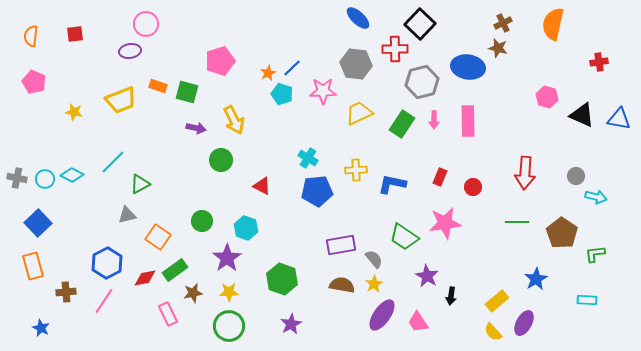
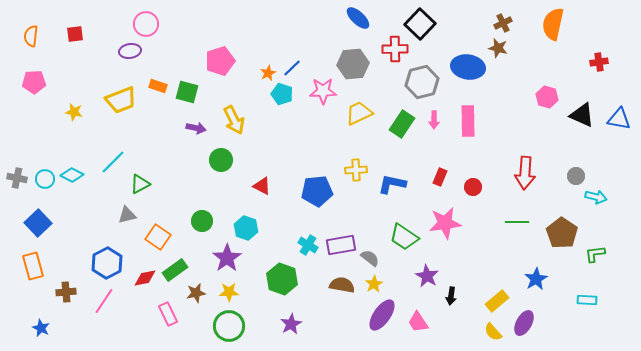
gray hexagon at (356, 64): moved 3 px left; rotated 12 degrees counterclockwise
pink pentagon at (34, 82): rotated 25 degrees counterclockwise
cyan cross at (308, 158): moved 87 px down
gray semicircle at (374, 259): moved 4 px left, 1 px up; rotated 12 degrees counterclockwise
brown star at (193, 293): moved 3 px right
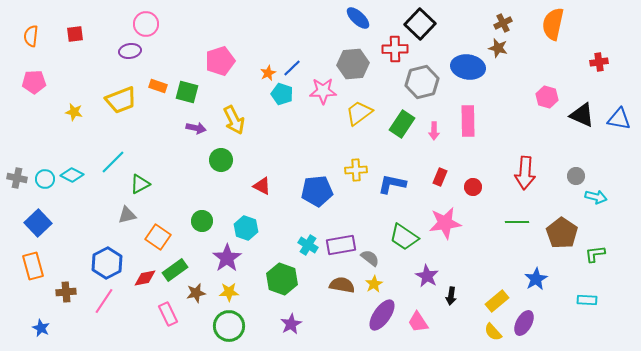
yellow trapezoid at (359, 113): rotated 12 degrees counterclockwise
pink arrow at (434, 120): moved 11 px down
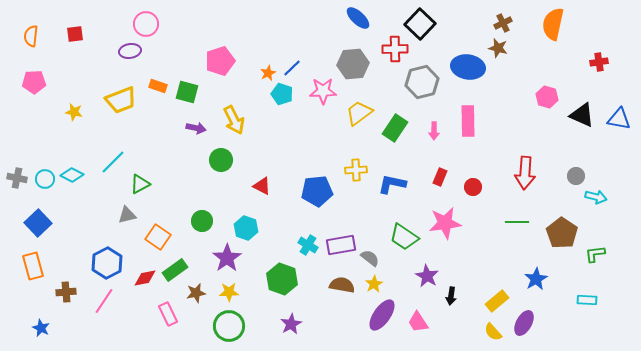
green rectangle at (402, 124): moved 7 px left, 4 px down
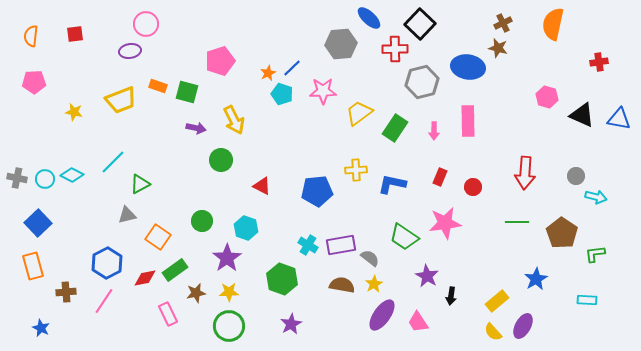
blue ellipse at (358, 18): moved 11 px right
gray hexagon at (353, 64): moved 12 px left, 20 px up
purple ellipse at (524, 323): moved 1 px left, 3 px down
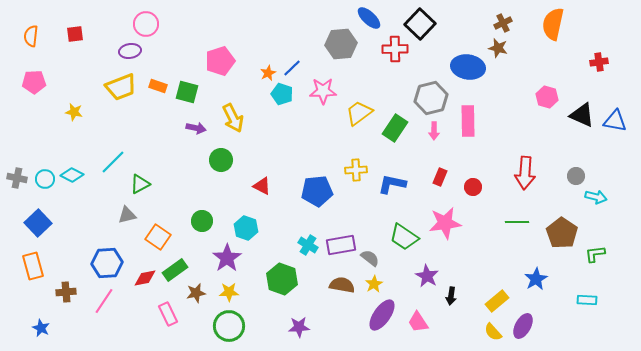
gray hexagon at (422, 82): moved 9 px right, 16 px down
yellow trapezoid at (121, 100): moved 13 px up
blue triangle at (619, 119): moved 4 px left, 2 px down
yellow arrow at (234, 120): moved 1 px left, 2 px up
blue hexagon at (107, 263): rotated 24 degrees clockwise
purple star at (291, 324): moved 8 px right, 3 px down; rotated 25 degrees clockwise
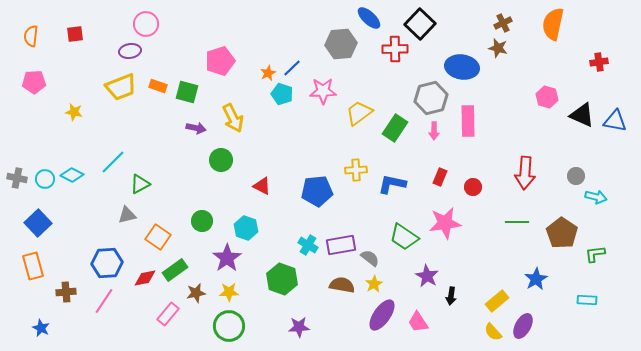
blue ellipse at (468, 67): moved 6 px left
pink rectangle at (168, 314): rotated 65 degrees clockwise
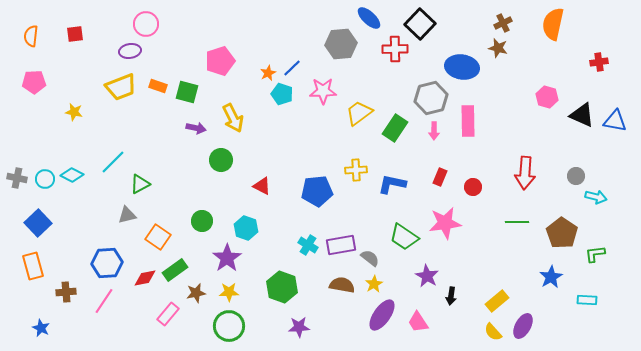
green hexagon at (282, 279): moved 8 px down
blue star at (536, 279): moved 15 px right, 2 px up
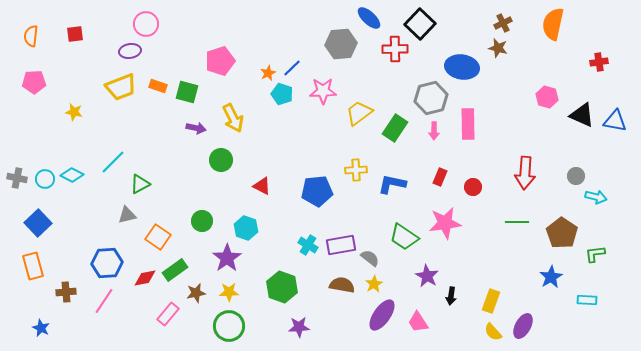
pink rectangle at (468, 121): moved 3 px down
yellow rectangle at (497, 301): moved 6 px left; rotated 30 degrees counterclockwise
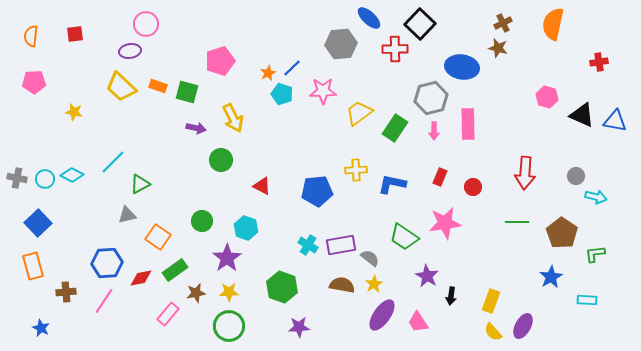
yellow trapezoid at (121, 87): rotated 64 degrees clockwise
red diamond at (145, 278): moved 4 px left
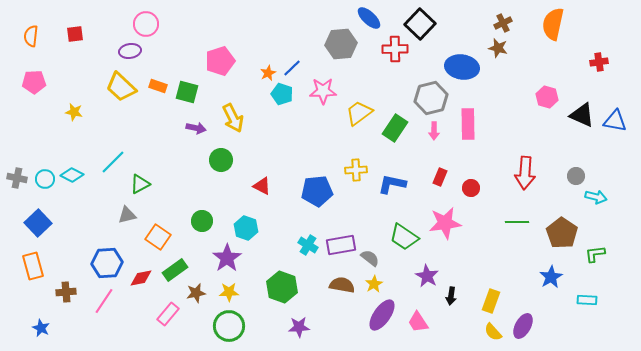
red circle at (473, 187): moved 2 px left, 1 px down
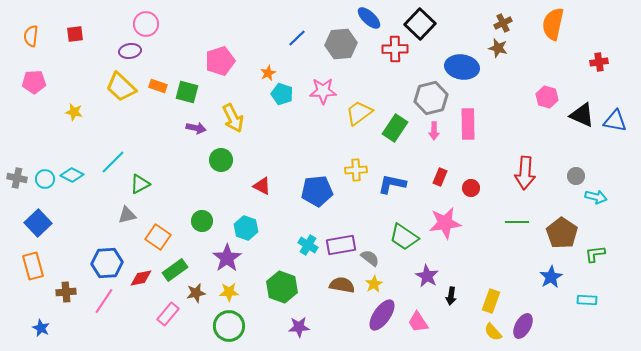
blue line at (292, 68): moved 5 px right, 30 px up
